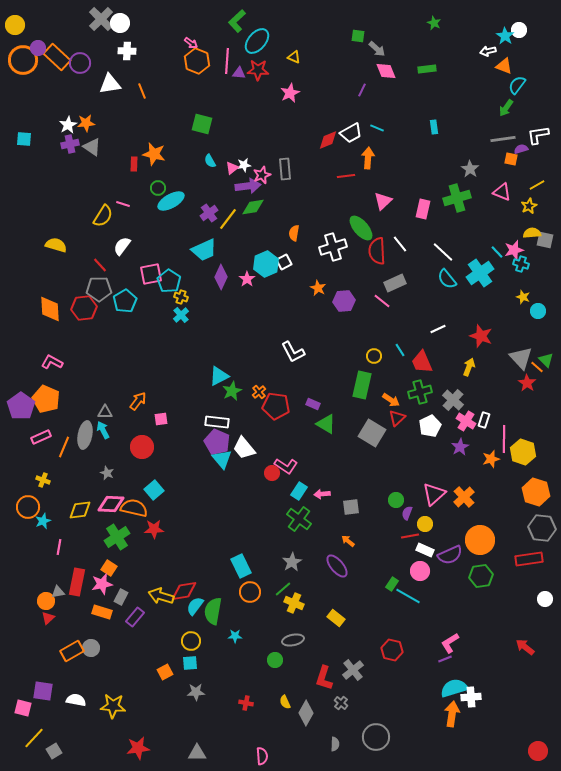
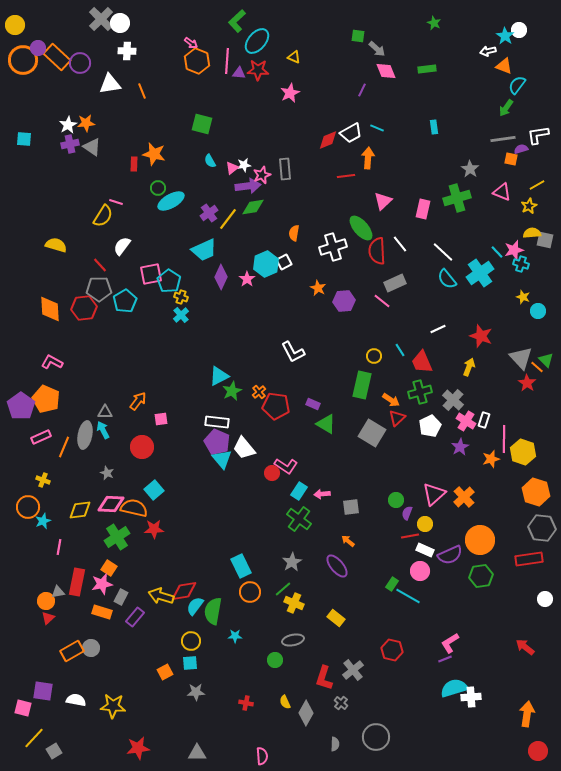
pink line at (123, 204): moved 7 px left, 2 px up
orange arrow at (452, 714): moved 75 px right
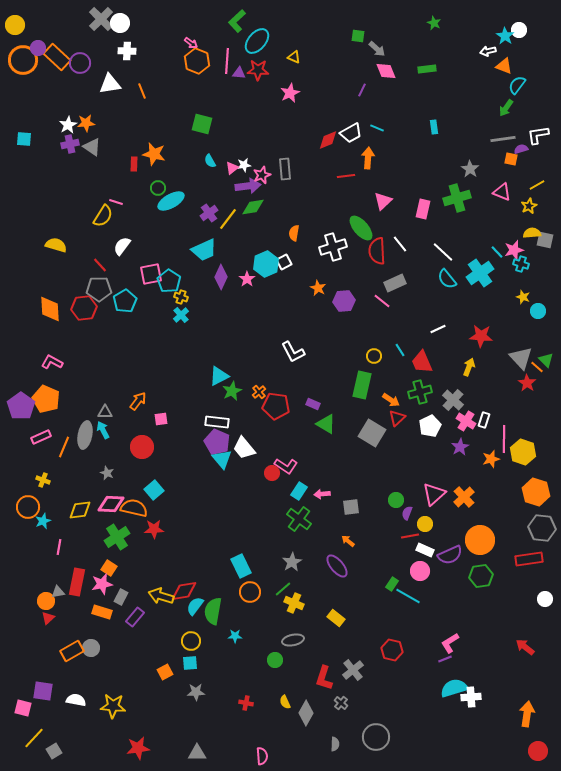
red star at (481, 336): rotated 15 degrees counterclockwise
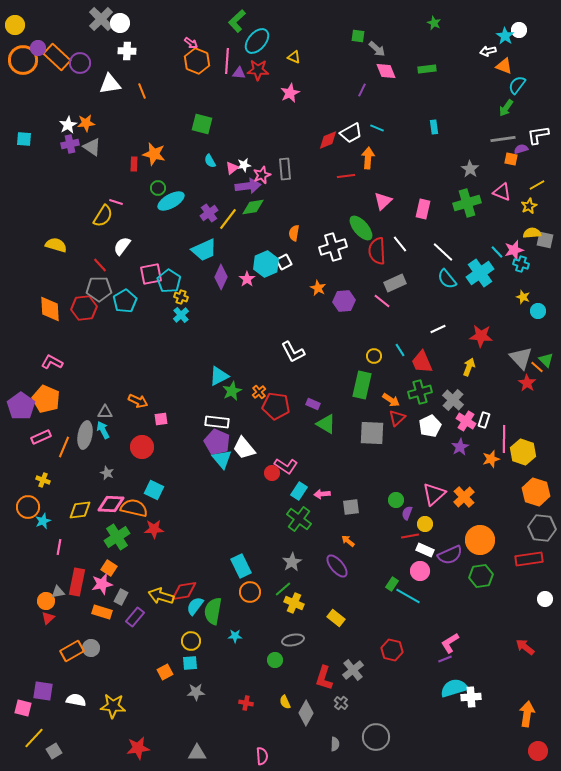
green cross at (457, 198): moved 10 px right, 5 px down
orange arrow at (138, 401): rotated 78 degrees clockwise
gray square at (372, 433): rotated 28 degrees counterclockwise
cyan square at (154, 490): rotated 24 degrees counterclockwise
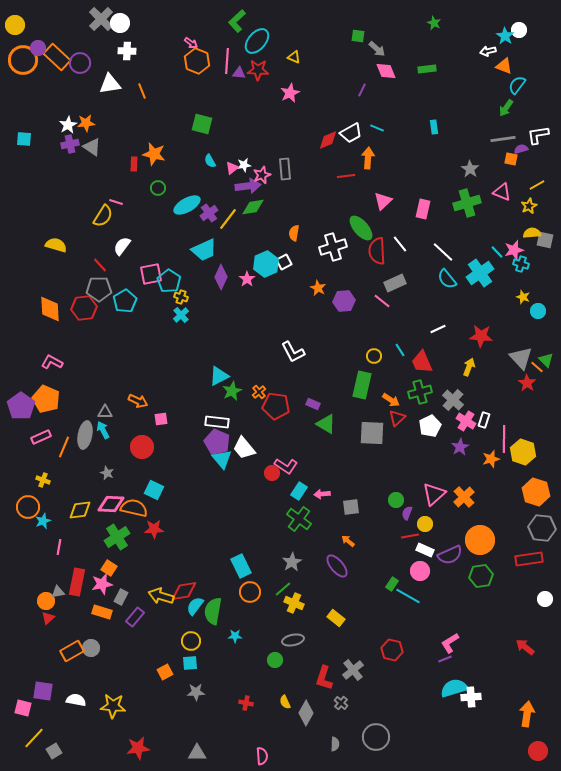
cyan ellipse at (171, 201): moved 16 px right, 4 px down
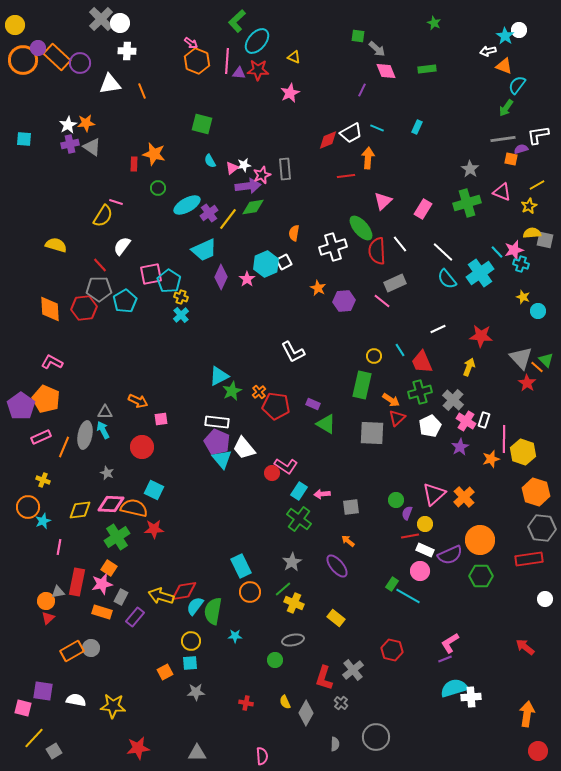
cyan rectangle at (434, 127): moved 17 px left; rotated 32 degrees clockwise
pink rectangle at (423, 209): rotated 18 degrees clockwise
green hexagon at (481, 576): rotated 10 degrees clockwise
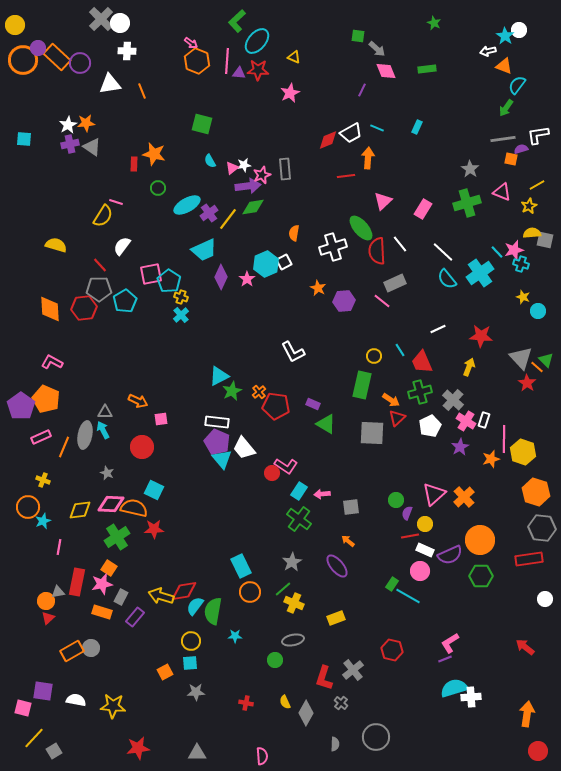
yellow rectangle at (336, 618): rotated 60 degrees counterclockwise
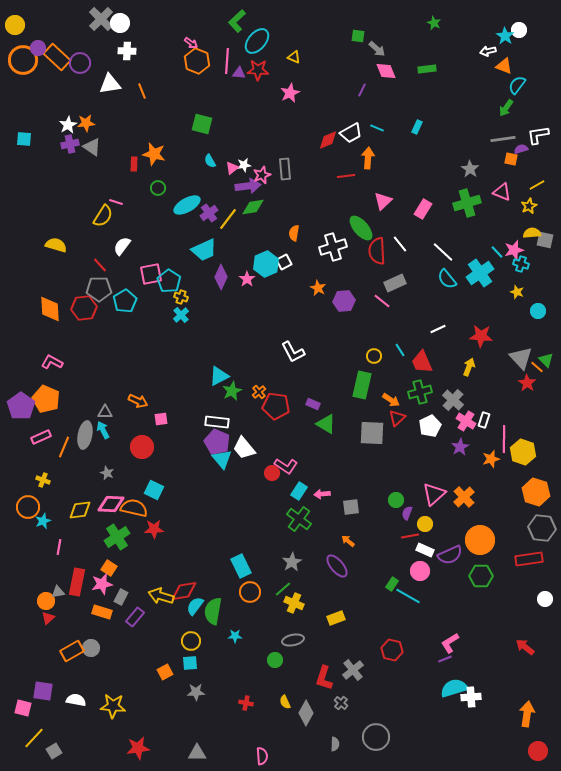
yellow star at (523, 297): moved 6 px left, 5 px up
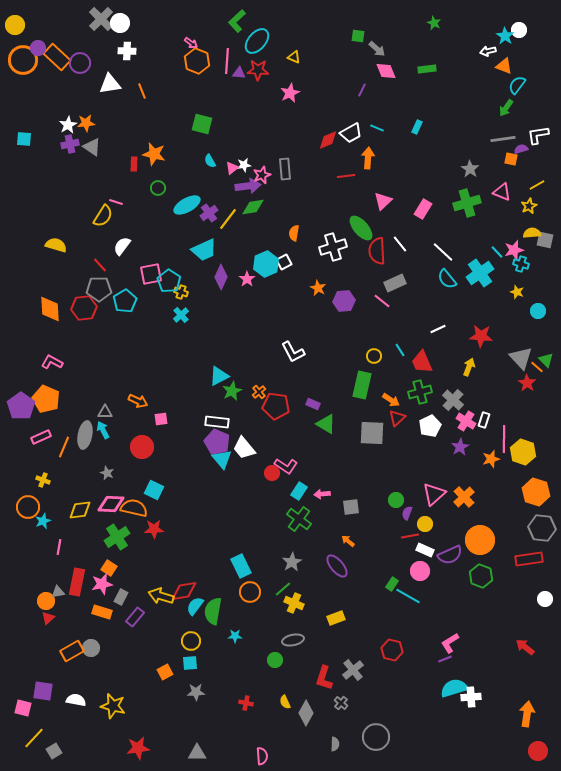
yellow cross at (181, 297): moved 5 px up
green hexagon at (481, 576): rotated 20 degrees clockwise
yellow star at (113, 706): rotated 10 degrees clockwise
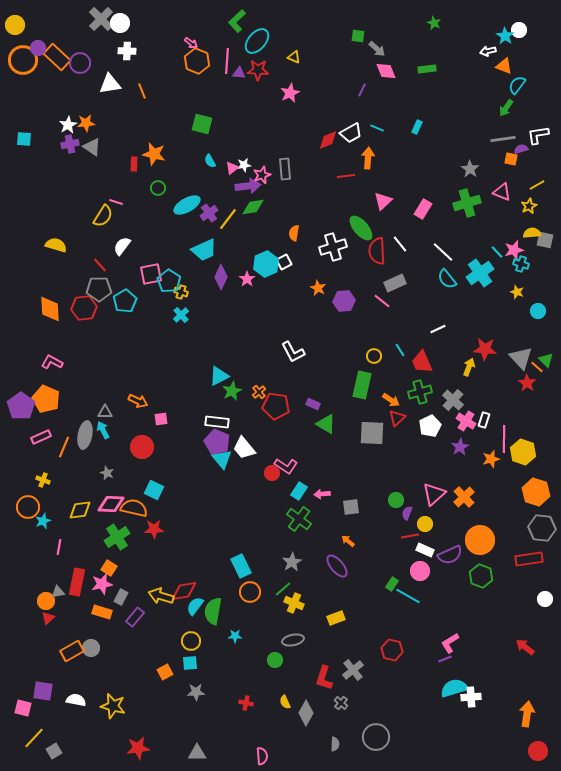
red star at (481, 336): moved 4 px right, 13 px down
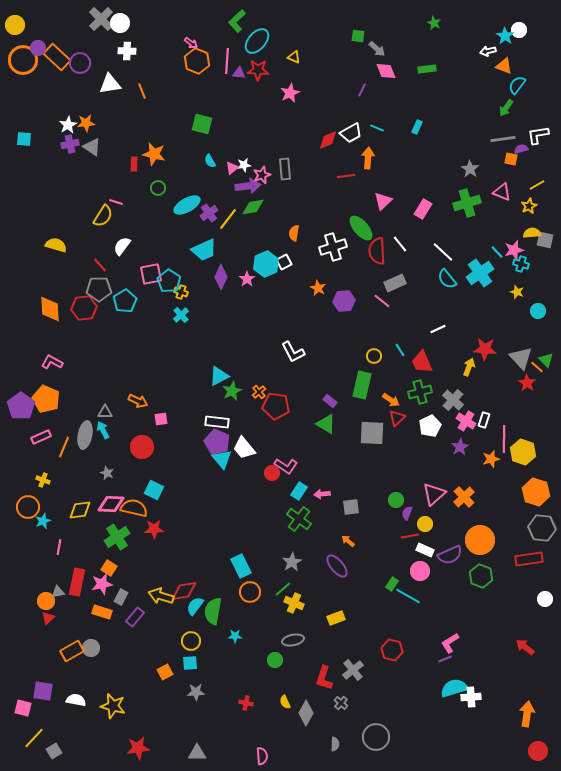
purple rectangle at (313, 404): moved 17 px right, 3 px up; rotated 16 degrees clockwise
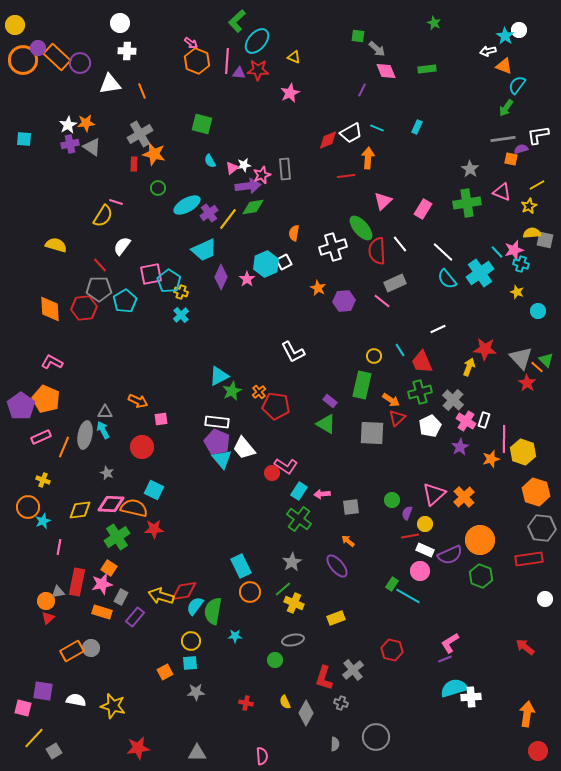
gray cross at (101, 19): moved 39 px right, 115 px down; rotated 15 degrees clockwise
green cross at (467, 203): rotated 8 degrees clockwise
green circle at (396, 500): moved 4 px left
gray cross at (341, 703): rotated 24 degrees counterclockwise
